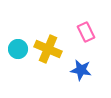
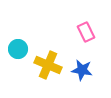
yellow cross: moved 16 px down
blue star: moved 1 px right
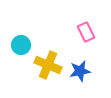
cyan circle: moved 3 px right, 4 px up
blue star: moved 2 px left, 1 px down; rotated 20 degrees counterclockwise
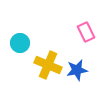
cyan circle: moved 1 px left, 2 px up
blue star: moved 3 px left, 1 px up
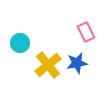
yellow cross: rotated 28 degrees clockwise
blue star: moved 7 px up
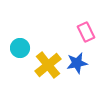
cyan circle: moved 5 px down
